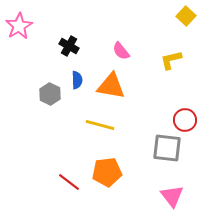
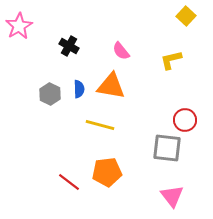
blue semicircle: moved 2 px right, 9 px down
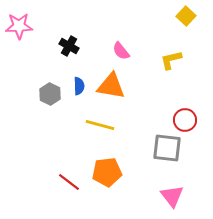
pink star: rotated 28 degrees clockwise
blue semicircle: moved 3 px up
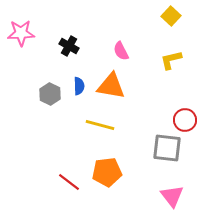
yellow square: moved 15 px left
pink star: moved 2 px right, 7 px down
pink semicircle: rotated 12 degrees clockwise
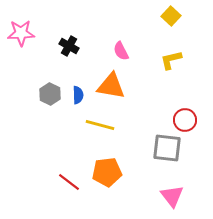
blue semicircle: moved 1 px left, 9 px down
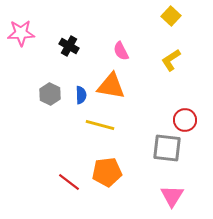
yellow L-shape: rotated 20 degrees counterclockwise
blue semicircle: moved 3 px right
pink triangle: rotated 10 degrees clockwise
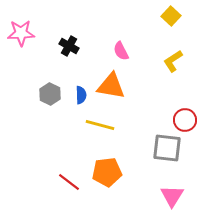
yellow L-shape: moved 2 px right, 1 px down
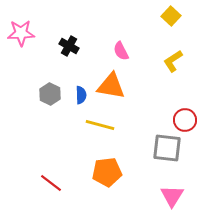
red line: moved 18 px left, 1 px down
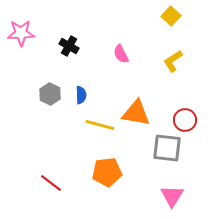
pink semicircle: moved 3 px down
orange triangle: moved 25 px right, 27 px down
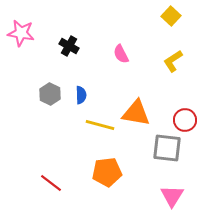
pink star: rotated 12 degrees clockwise
